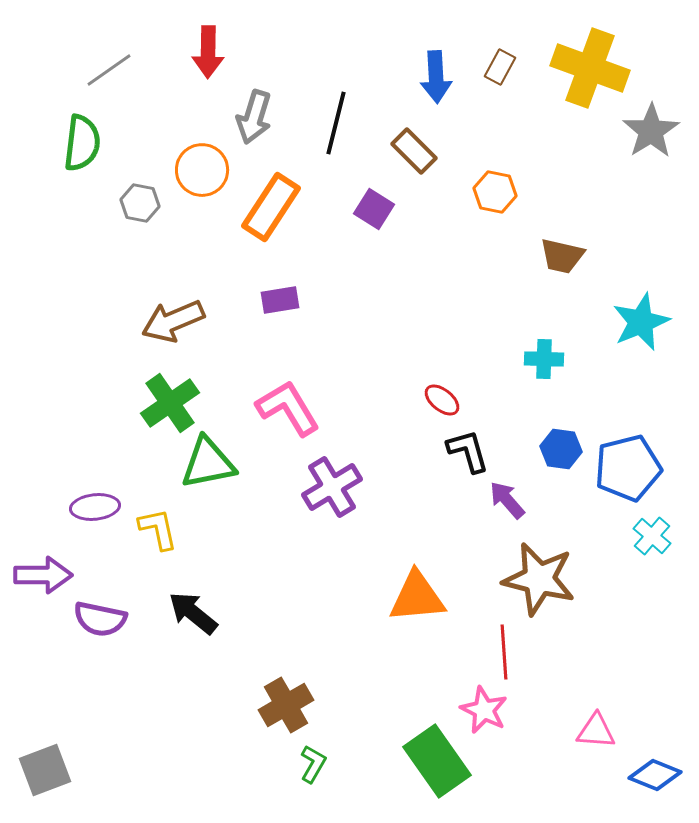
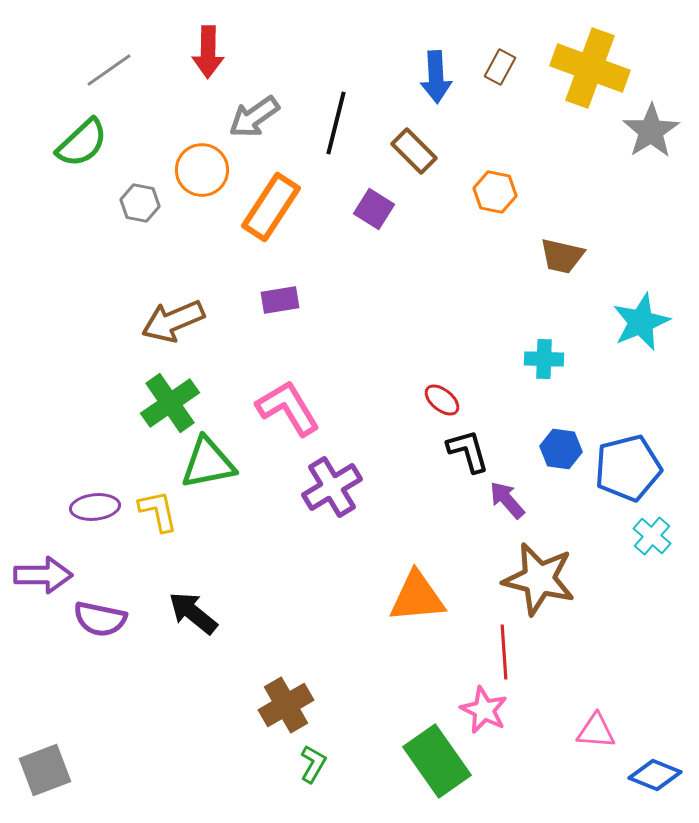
gray arrow at (254, 117): rotated 38 degrees clockwise
green semicircle at (82, 143): rotated 40 degrees clockwise
yellow L-shape at (158, 529): moved 18 px up
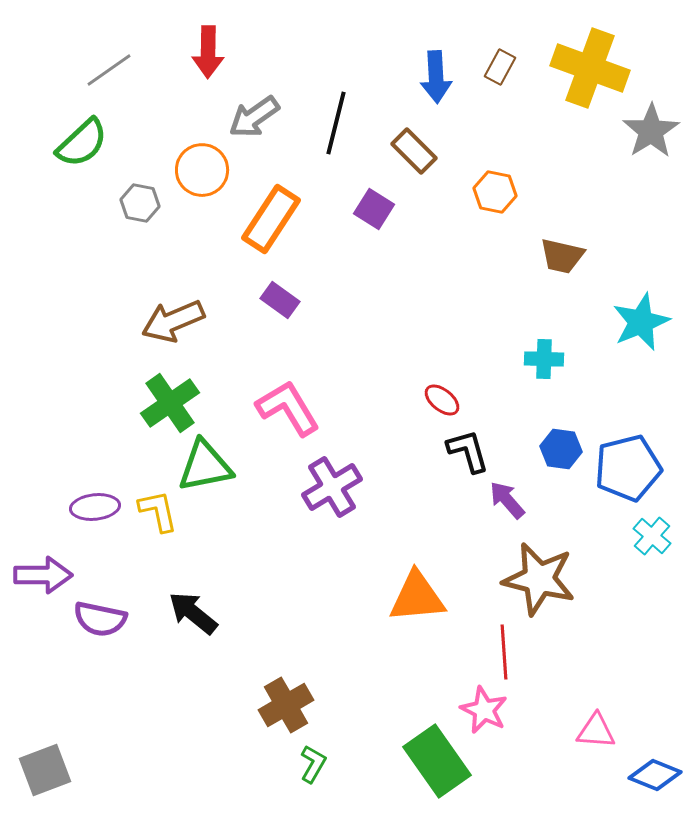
orange rectangle at (271, 207): moved 12 px down
purple rectangle at (280, 300): rotated 45 degrees clockwise
green triangle at (208, 463): moved 3 px left, 3 px down
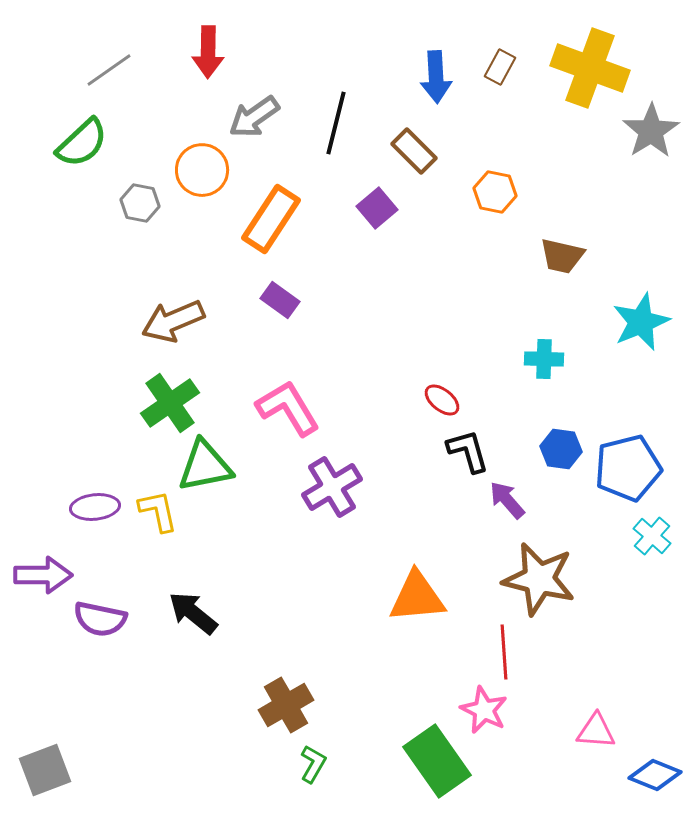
purple square at (374, 209): moved 3 px right, 1 px up; rotated 18 degrees clockwise
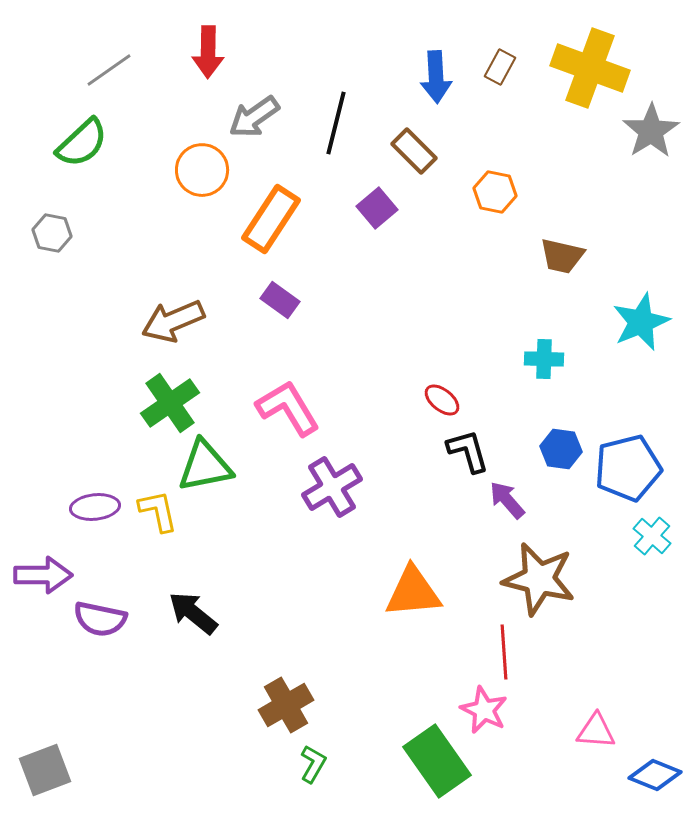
gray hexagon at (140, 203): moved 88 px left, 30 px down
orange triangle at (417, 597): moved 4 px left, 5 px up
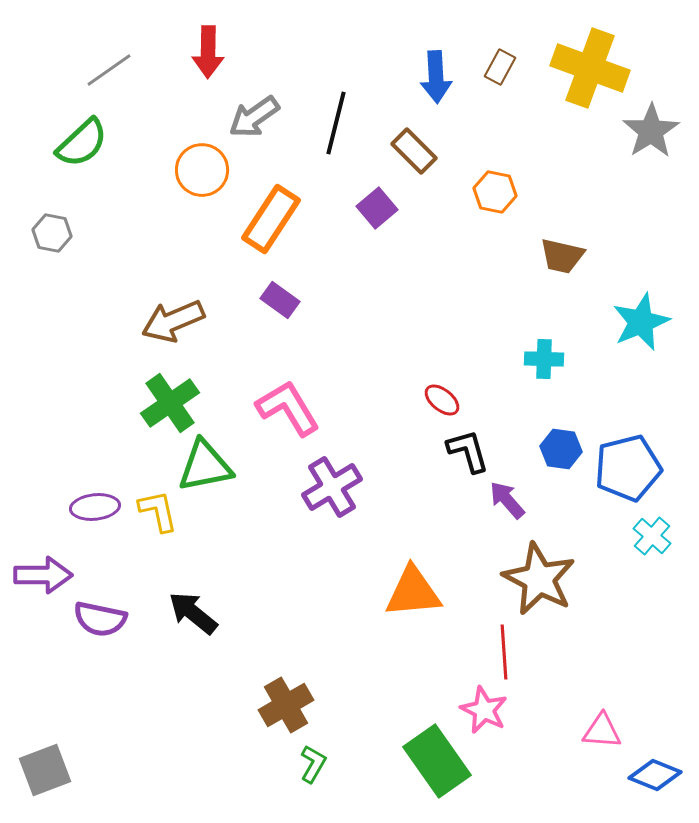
brown star at (539, 579): rotated 14 degrees clockwise
pink triangle at (596, 731): moved 6 px right
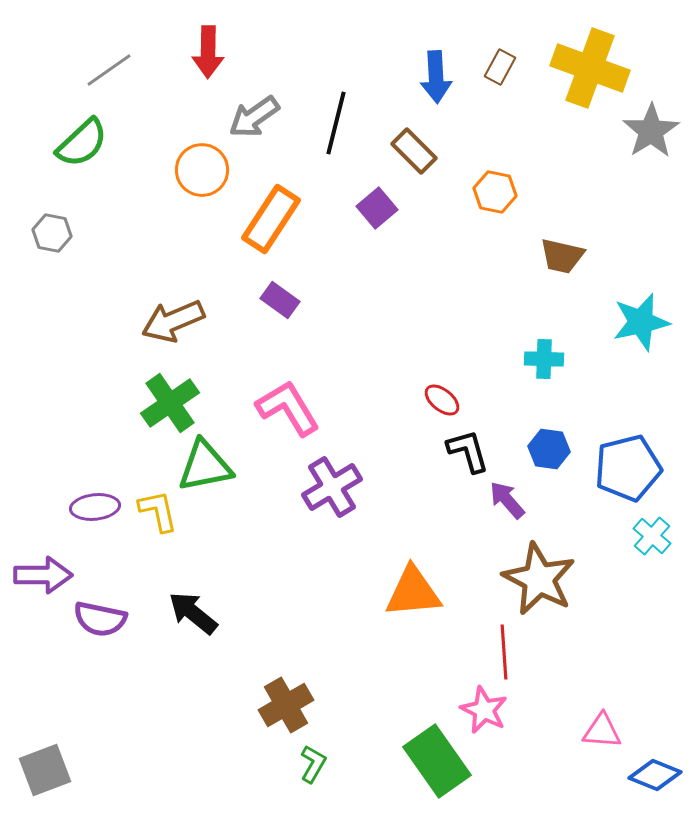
cyan star at (641, 322): rotated 10 degrees clockwise
blue hexagon at (561, 449): moved 12 px left
